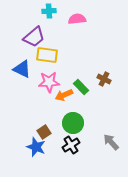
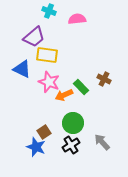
cyan cross: rotated 24 degrees clockwise
pink star: rotated 25 degrees clockwise
gray arrow: moved 9 px left
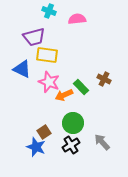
purple trapezoid: rotated 25 degrees clockwise
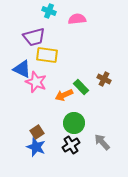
pink star: moved 13 px left
green circle: moved 1 px right
brown square: moved 7 px left
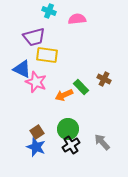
green circle: moved 6 px left, 6 px down
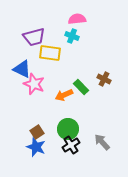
cyan cross: moved 23 px right, 25 px down
yellow rectangle: moved 3 px right, 2 px up
pink star: moved 2 px left, 2 px down
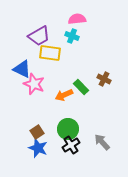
purple trapezoid: moved 5 px right, 1 px up; rotated 15 degrees counterclockwise
blue star: moved 2 px right, 1 px down
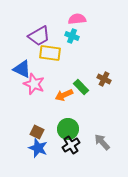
brown square: rotated 32 degrees counterclockwise
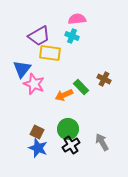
blue triangle: rotated 42 degrees clockwise
gray arrow: rotated 12 degrees clockwise
